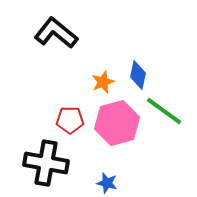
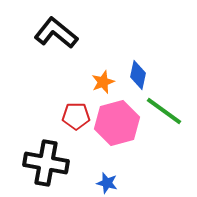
red pentagon: moved 6 px right, 4 px up
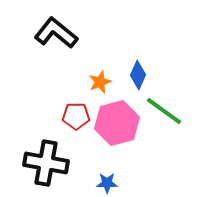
blue diamond: rotated 12 degrees clockwise
orange star: moved 3 px left
blue star: rotated 15 degrees counterclockwise
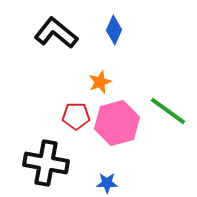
blue diamond: moved 24 px left, 45 px up
green line: moved 4 px right
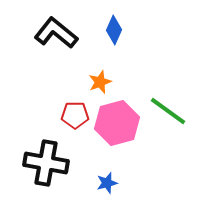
red pentagon: moved 1 px left, 1 px up
blue star: rotated 15 degrees counterclockwise
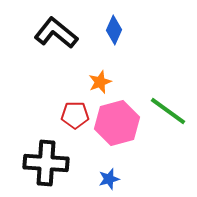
black cross: rotated 6 degrees counterclockwise
blue star: moved 2 px right, 4 px up
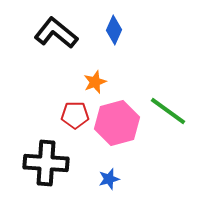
orange star: moved 5 px left
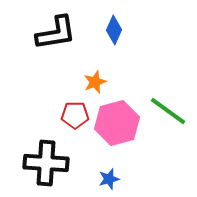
black L-shape: rotated 132 degrees clockwise
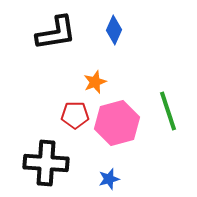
green line: rotated 36 degrees clockwise
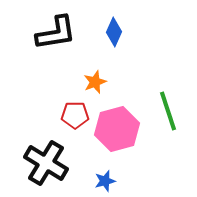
blue diamond: moved 2 px down
pink hexagon: moved 6 px down
black cross: rotated 27 degrees clockwise
blue star: moved 4 px left, 2 px down
